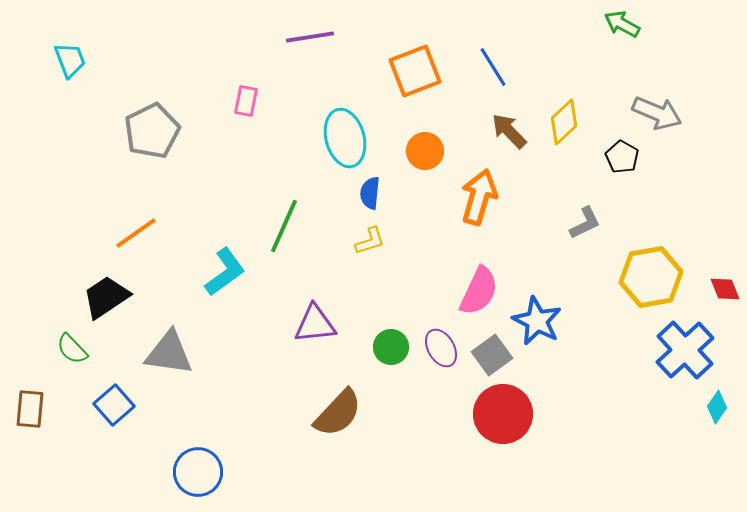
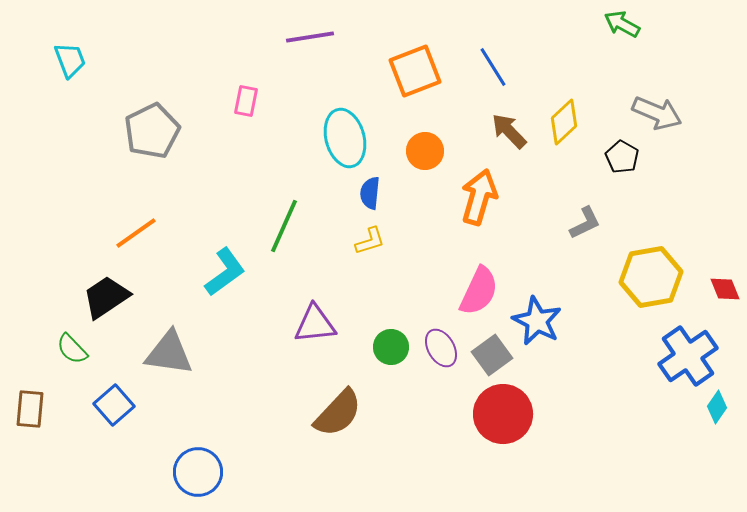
blue cross: moved 3 px right, 6 px down; rotated 8 degrees clockwise
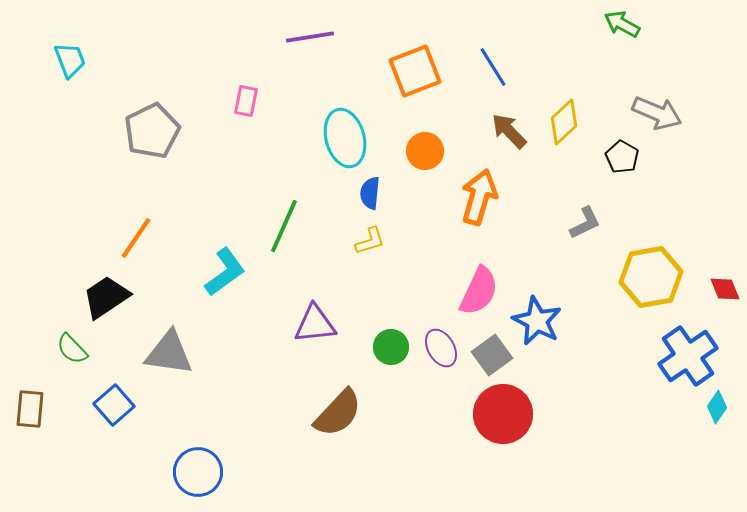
orange line: moved 5 px down; rotated 21 degrees counterclockwise
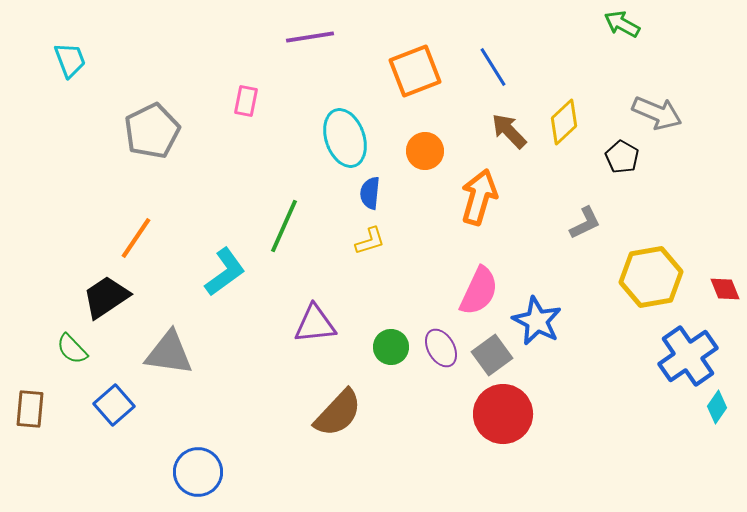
cyan ellipse: rotated 4 degrees counterclockwise
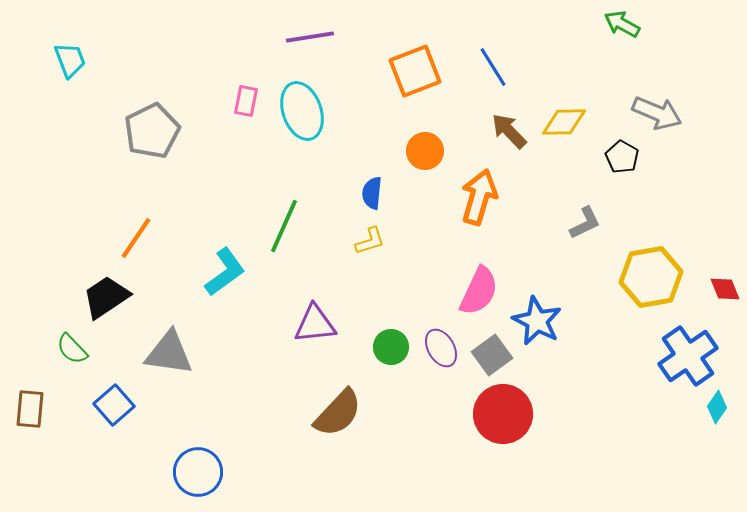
yellow diamond: rotated 42 degrees clockwise
cyan ellipse: moved 43 px left, 27 px up
blue semicircle: moved 2 px right
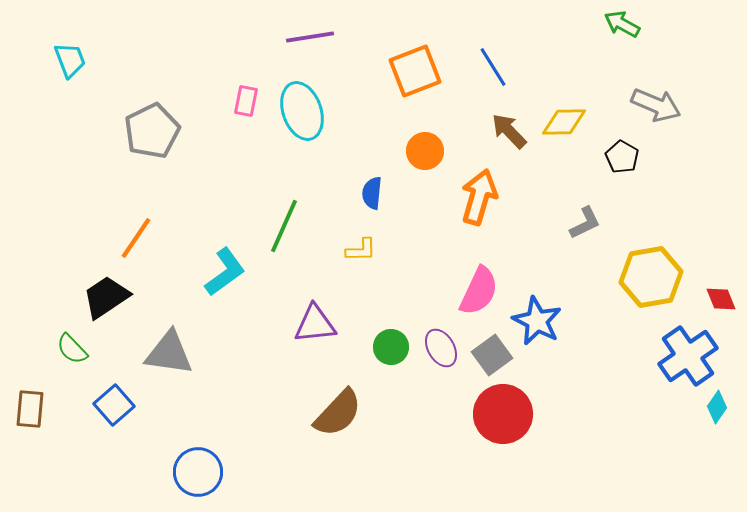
gray arrow: moved 1 px left, 8 px up
yellow L-shape: moved 9 px left, 9 px down; rotated 16 degrees clockwise
red diamond: moved 4 px left, 10 px down
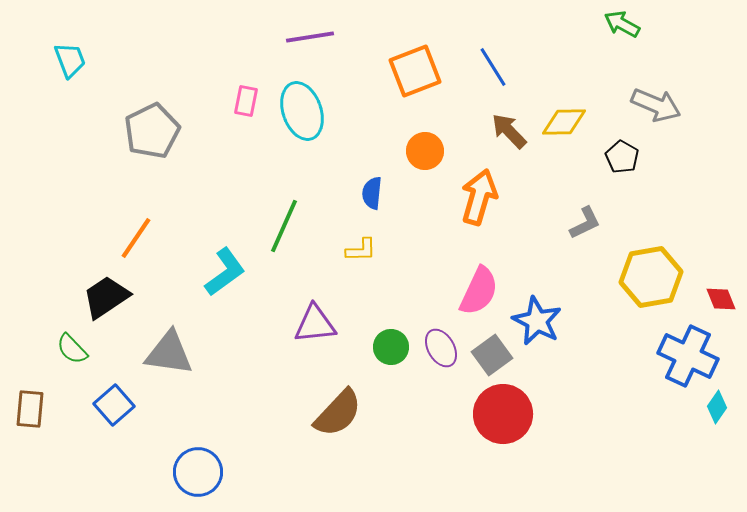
blue cross: rotated 30 degrees counterclockwise
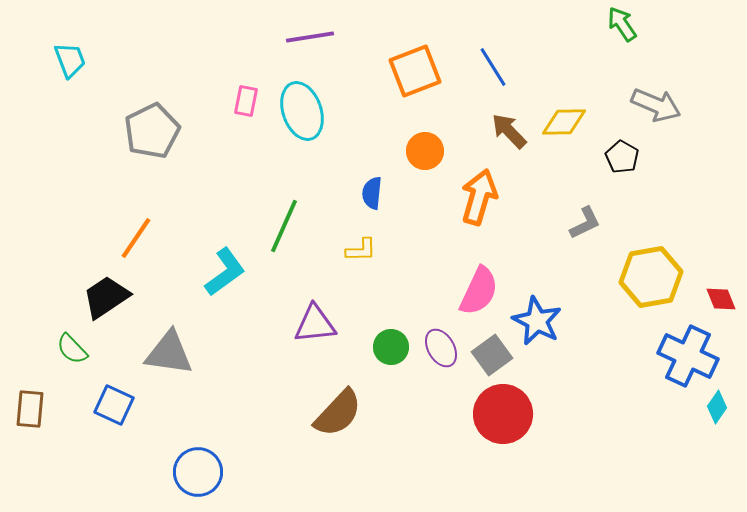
green arrow: rotated 27 degrees clockwise
blue square: rotated 24 degrees counterclockwise
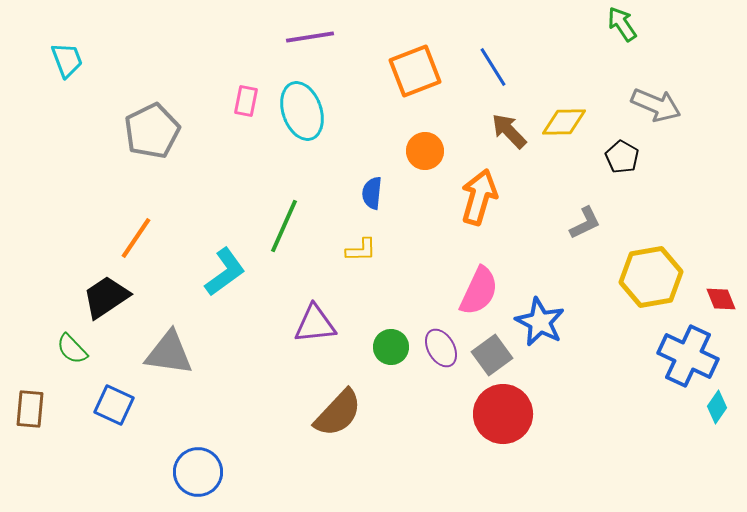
cyan trapezoid: moved 3 px left
blue star: moved 3 px right, 1 px down
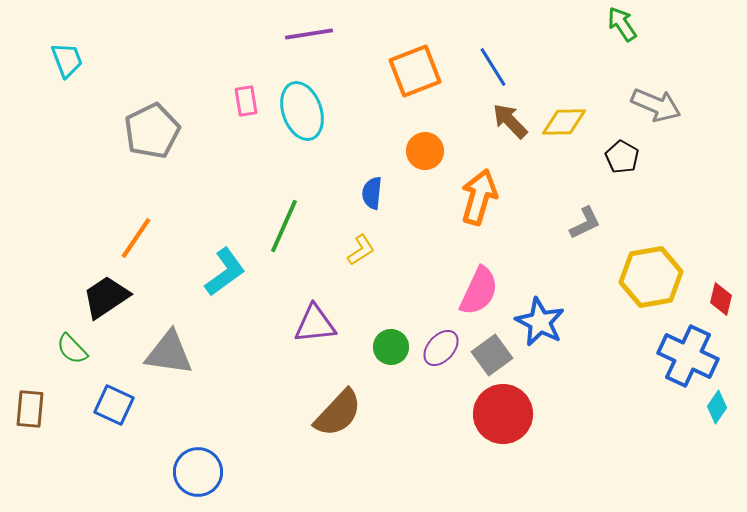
purple line: moved 1 px left, 3 px up
pink rectangle: rotated 20 degrees counterclockwise
brown arrow: moved 1 px right, 10 px up
yellow L-shape: rotated 32 degrees counterclockwise
red diamond: rotated 36 degrees clockwise
purple ellipse: rotated 72 degrees clockwise
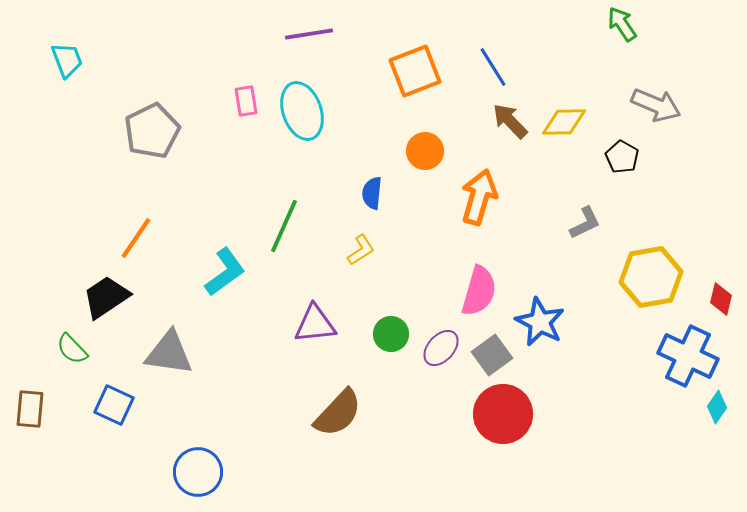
pink semicircle: rotated 9 degrees counterclockwise
green circle: moved 13 px up
